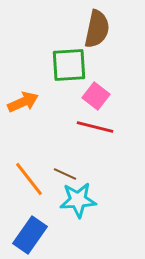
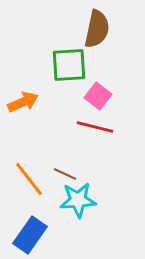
pink square: moved 2 px right
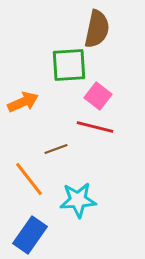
brown line: moved 9 px left, 25 px up; rotated 45 degrees counterclockwise
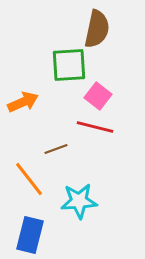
cyan star: moved 1 px right, 1 px down
blue rectangle: rotated 21 degrees counterclockwise
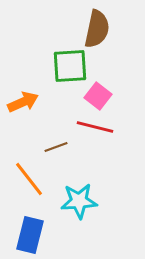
green square: moved 1 px right, 1 px down
brown line: moved 2 px up
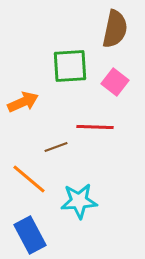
brown semicircle: moved 18 px right
pink square: moved 17 px right, 14 px up
red line: rotated 12 degrees counterclockwise
orange line: rotated 12 degrees counterclockwise
blue rectangle: rotated 42 degrees counterclockwise
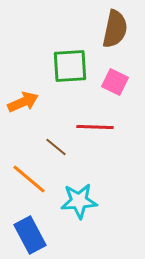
pink square: rotated 12 degrees counterclockwise
brown line: rotated 60 degrees clockwise
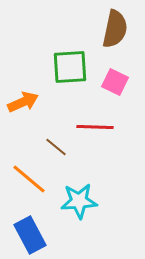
green square: moved 1 px down
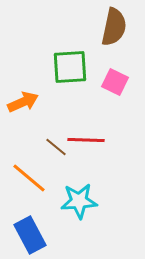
brown semicircle: moved 1 px left, 2 px up
red line: moved 9 px left, 13 px down
orange line: moved 1 px up
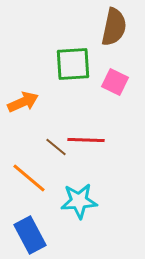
green square: moved 3 px right, 3 px up
